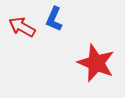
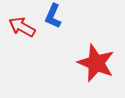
blue L-shape: moved 1 px left, 3 px up
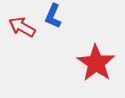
red star: rotated 12 degrees clockwise
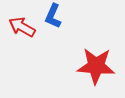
red star: moved 3 px down; rotated 30 degrees counterclockwise
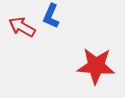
blue L-shape: moved 2 px left
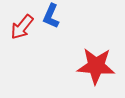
red arrow: rotated 80 degrees counterclockwise
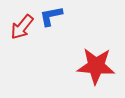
blue L-shape: rotated 55 degrees clockwise
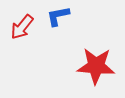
blue L-shape: moved 7 px right
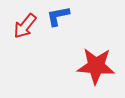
red arrow: moved 3 px right, 1 px up
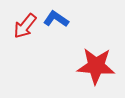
blue L-shape: moved 2 px left, 3 px down; rotated 45 degrees clockwise
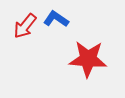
red star: moved 8 px left, 7 px up
